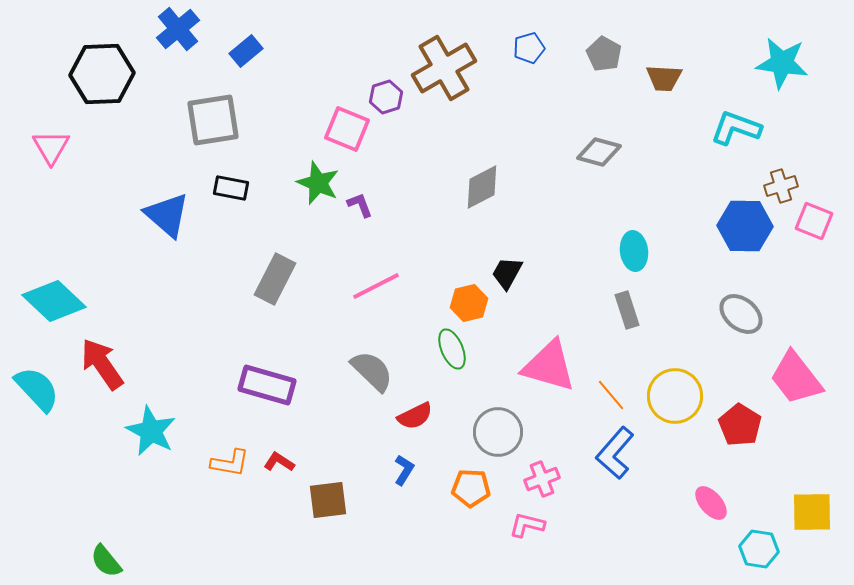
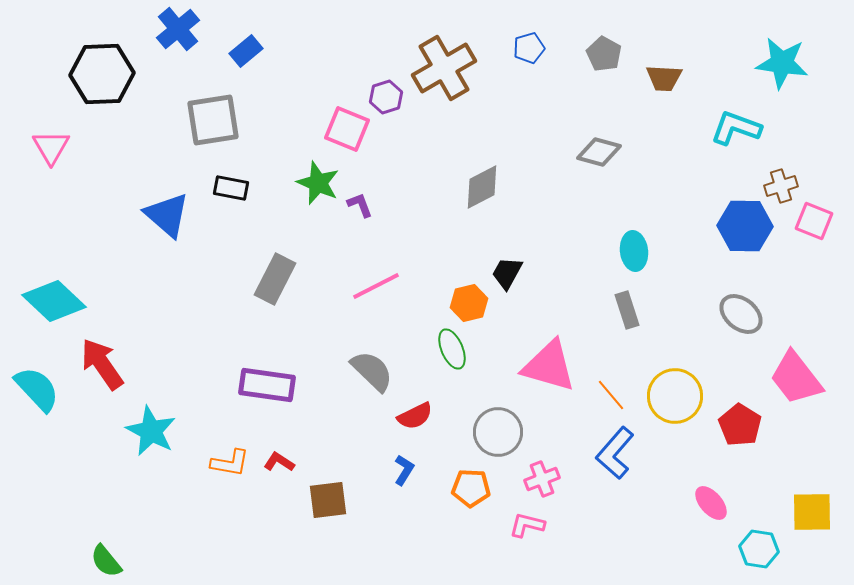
purple rectangle at (267, 385): rotated 8 degrees counterclockwise
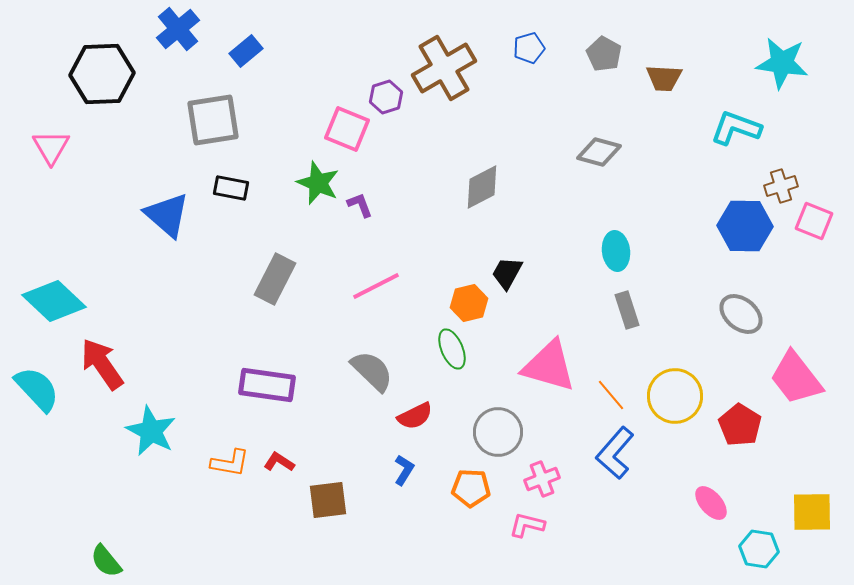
cyan ellipse at (634, 251): moved 18 px left
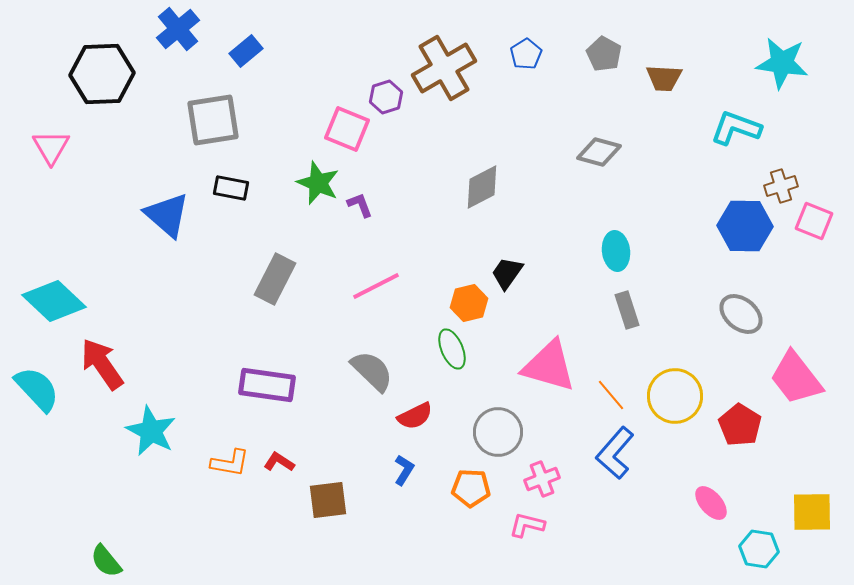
blue pentagon at (529, 48): moved 3 px left, 6 px down; rotated 16 degrees counterclockwise
black trapezoid at (507, 273): rotated 6 degrees clockwise
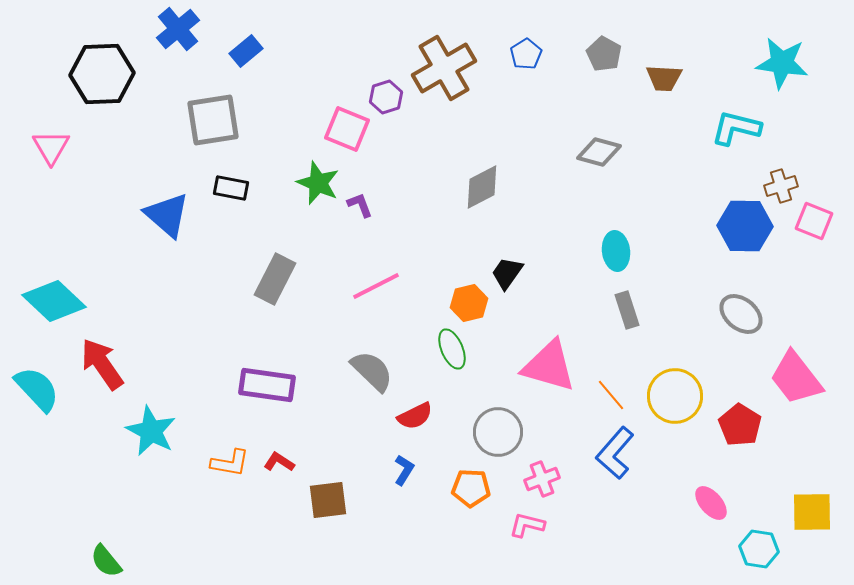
cyan L-shape at (736, 128): rotated 6 degrees counterclockwise
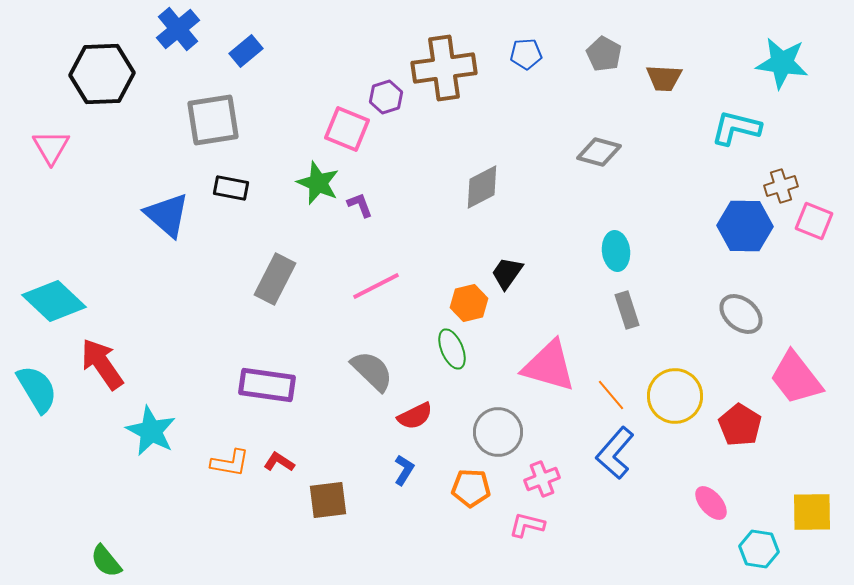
blue pentagon at (526, 54): rotated 28 degrees clockwise
brown cross at (444, 68): rotated 22 degrees clockwise
cyan semicircle at (37, 389): rotated 12 degrees clockwise
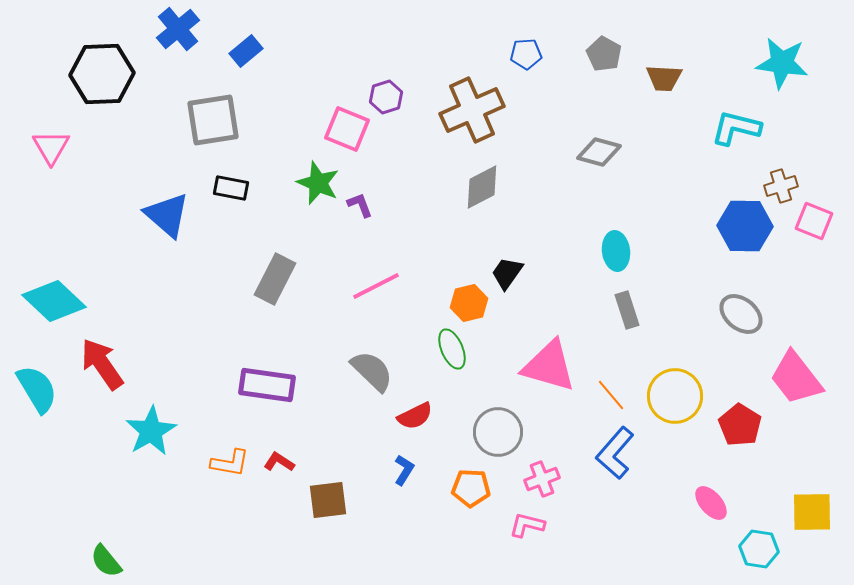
brown cross at (444, 68): moved 28 px right, 42 px down; rotated 16 degrees counterclockwise
cyan star at (151, 431): rotated 15 degrees clockwise
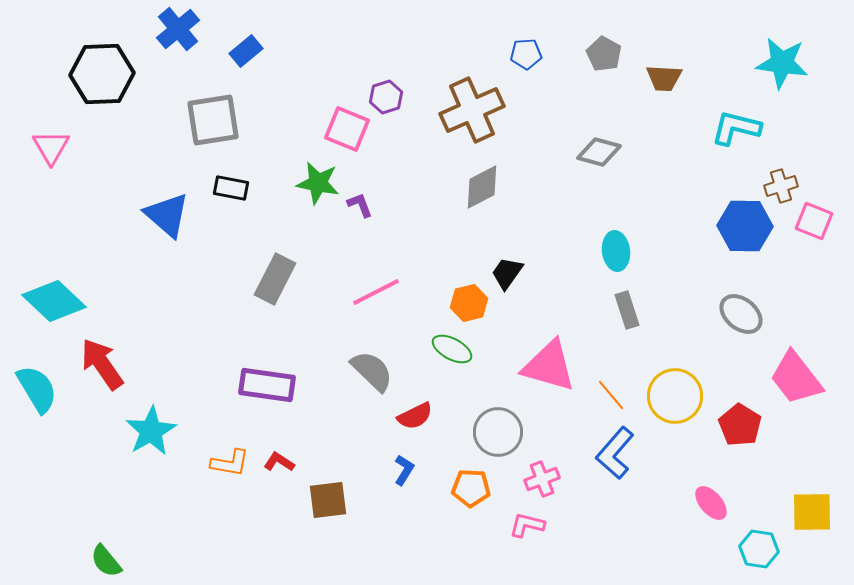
green star at (318, 183): rotated 12 degrees counterclockwise
pink line at (376, 286): moved 6 px down
green ellipse at (452, 349): rotated 39 degrees counterclockwise
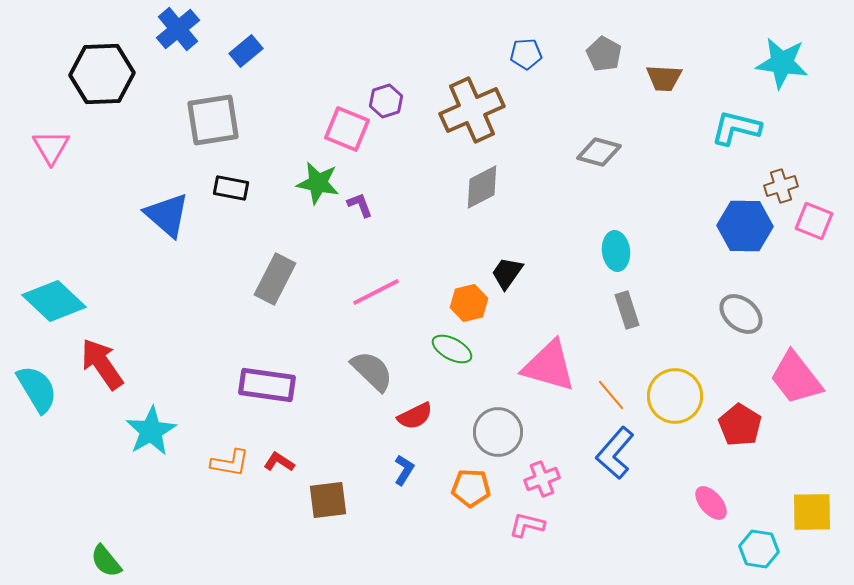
purple hexagon at (386, 97): moved 4 px down
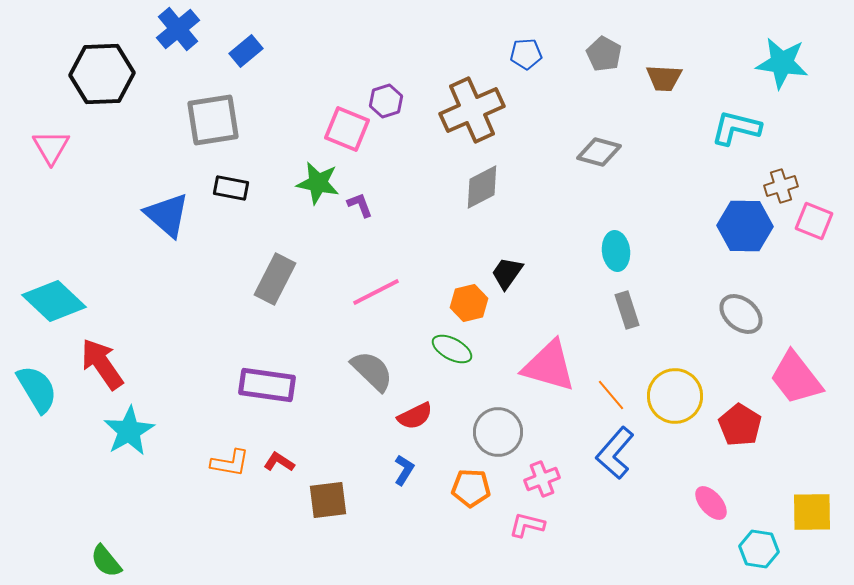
cyan star at (151, 431): moved 22 px left
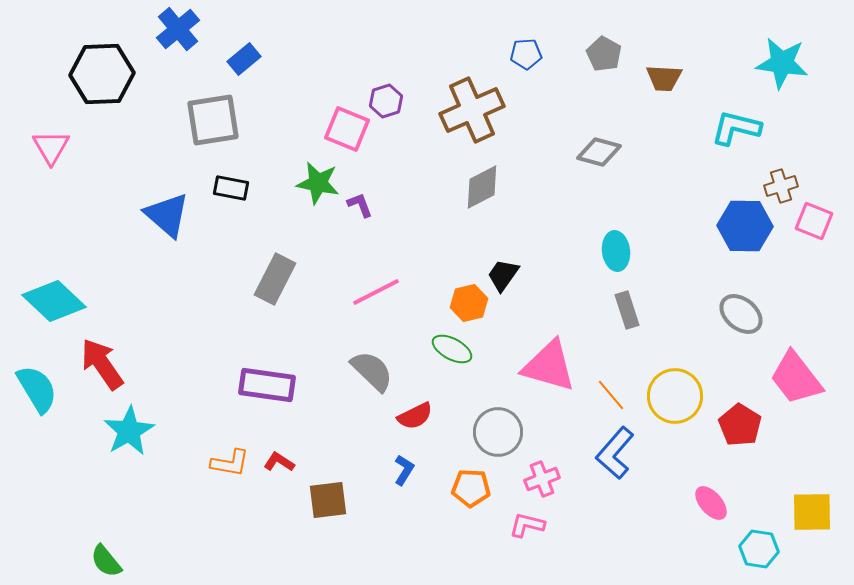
blue rectangle at (246, 51): moved 2 px left, 8 px down
black trapezoid at (507, 273): moved 4 px left, 2 px down
